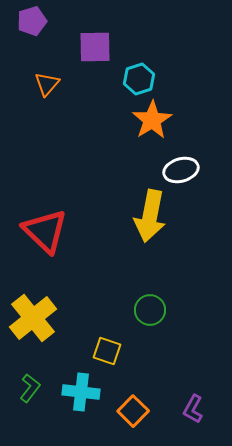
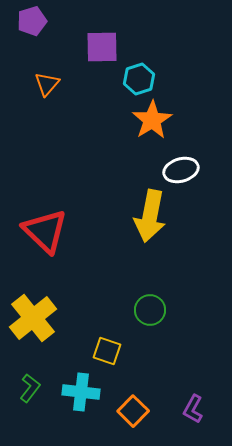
purple square: moved 7 px right
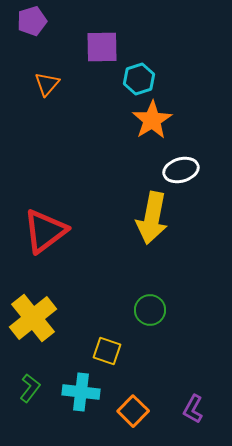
yellow arrow: moved 2 px right, 2 px down
red triangle: rotated 39 degrees clockwise
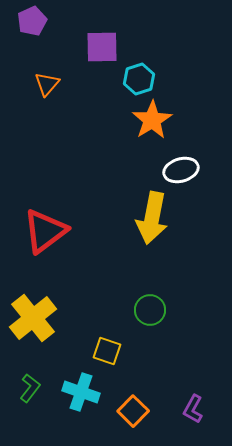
purple pentagon: rotated 8 degrees counterclockwise
cyan cross: rotated 12 degrees clockwise
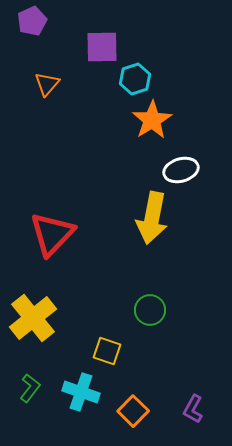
cyan hexagon: moved 4 px left
red triangle: moved 7 px right, 3 px down; rotated 9 degrees counterclockwise
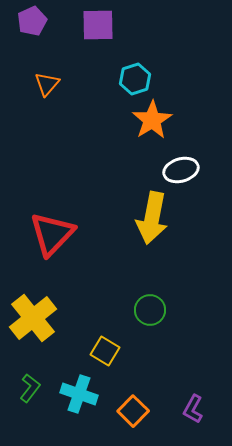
purple square: moved 4 px left, 22 px up
yellow square: moved 2 px left; rotated 12 degrees clockwise
cyan cross: moved 2 px left, 2 px down
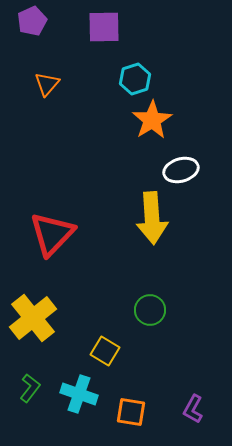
purple square: moved 6 px right, 2 px down
yellow arrow: rotated 15 degrees counterclockwise
orange square: moved 2 px left, 1 px down; rotated 36 degrees counterclockwise
